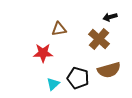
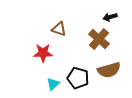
brown triangle: rotated 28 degrees clockwise
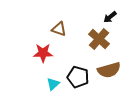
black arrow: rotated 24 degrees counterclockwise
black pentagon: moved 1 px up
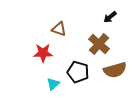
brown cross: moved 5 px down
brown semicircle: moved 6 px right
black pentagon: moved 5 px up
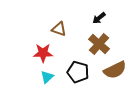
black arrow: moved 11 px left, 1 px down
brown semicircle: rotated 10 degrees counterclockwise
cyan triangle: moved 6 px left, 7 px up
